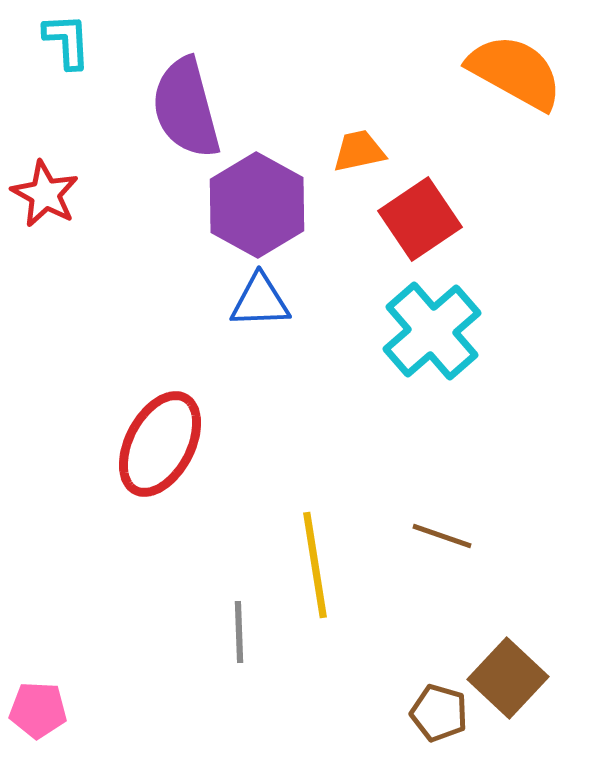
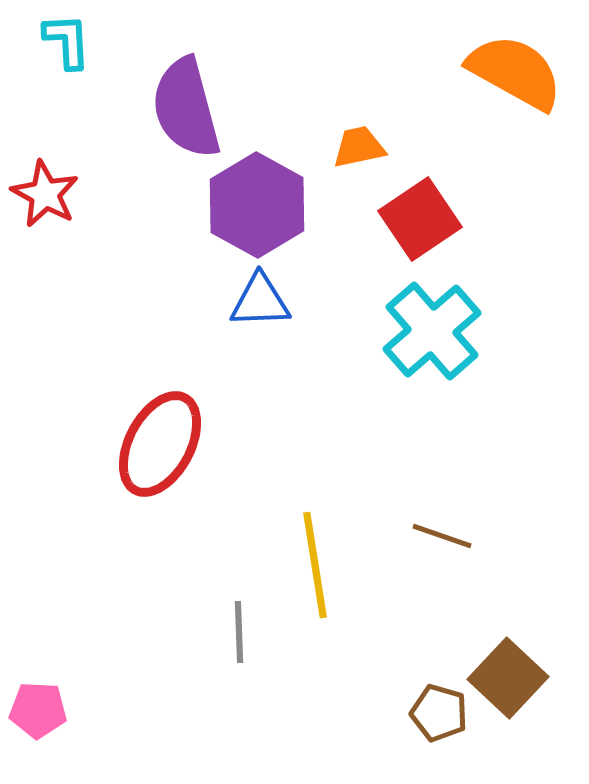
orange trapezoid: moved 4 px up
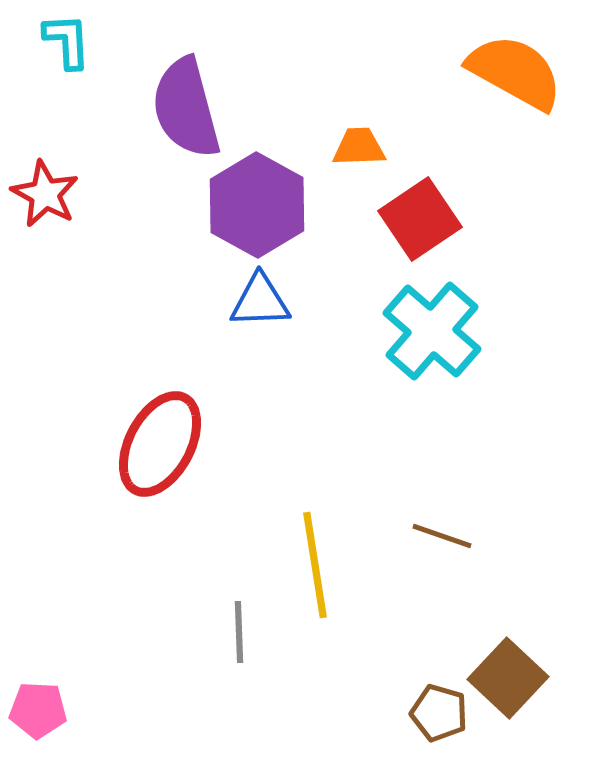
orange trapezoid: rotated 10 degrees clockwise
cyan cross: rotated 8 degrees counterclockwise
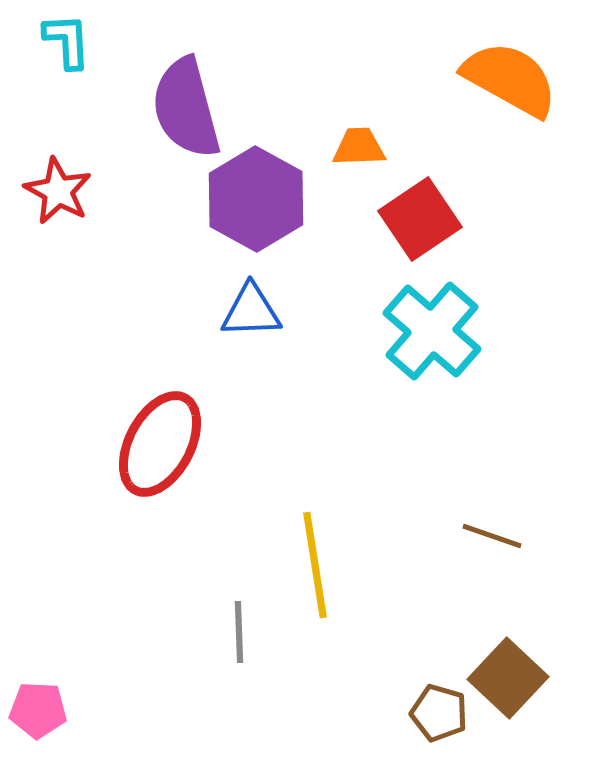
orange semicircle: moved 5 px left, 7 px down
red star: moved 13 px right, 3 px up
purple hexagon: moved 1 px left, 6 px up
blue triangle: moved 9 px left, 10 px down
brown line: moved 50 px right
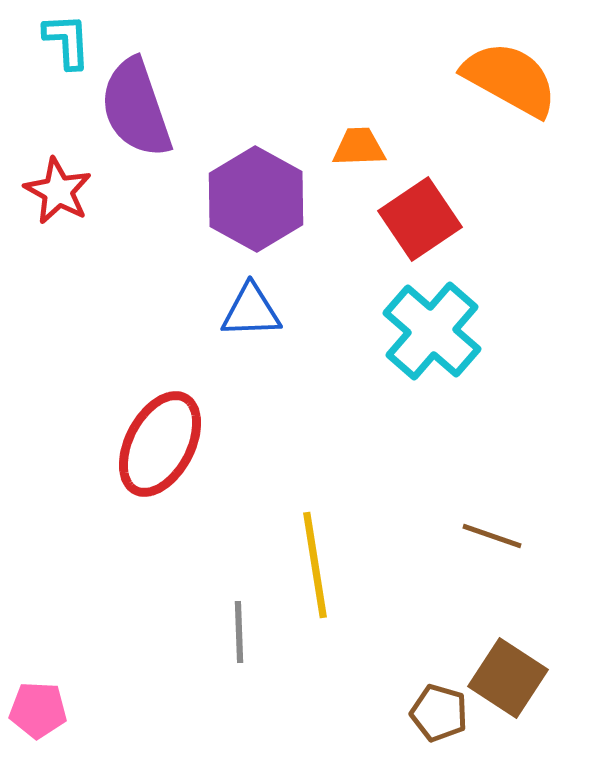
purple semicircle: moved 50 px left; rotated 4 degrees counterclockwise
brown square: rotated 10 degrees counterclockwise
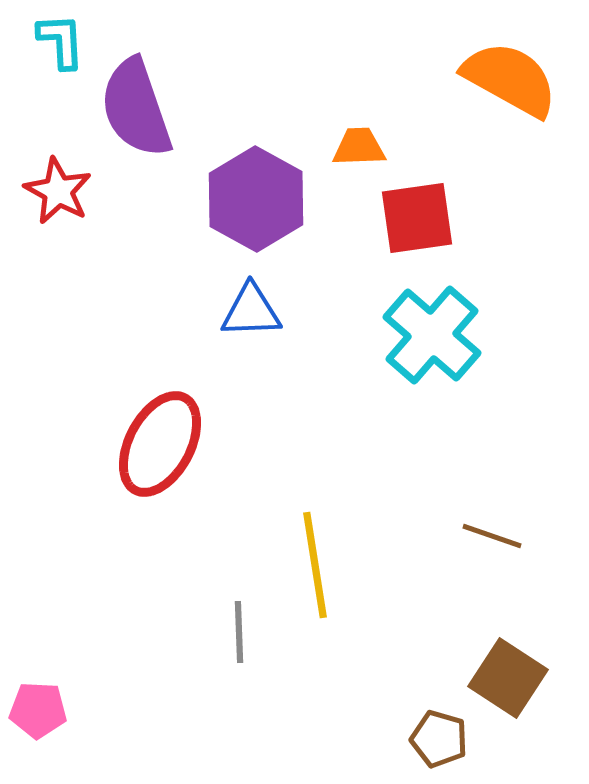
cyan L-shape: moved 6 px left
red square: moved 3 px left, 1 px up; rotated 26 degrees clockwise
cyan cross: moved 4 px down
brown pentagon: moved 26 px down
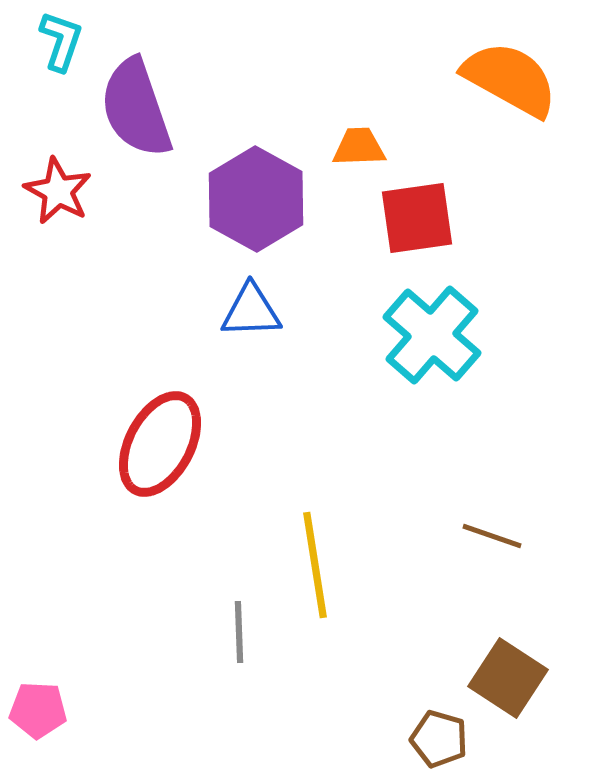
cyan L-shape: rotated 22 degrees clockwise
